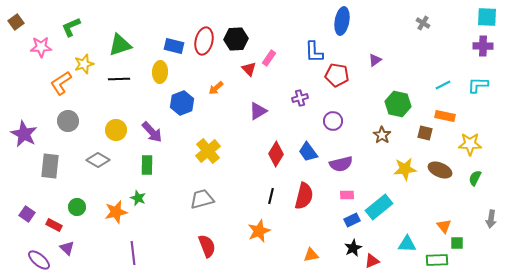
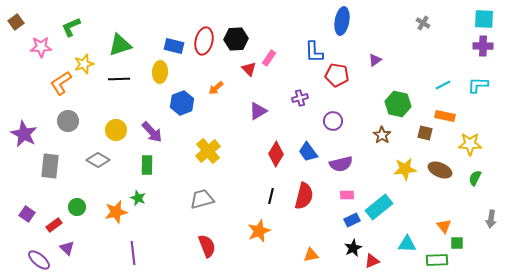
cyan square at (487, 17): moved 3 px left, 2 px down
red rectangle at (54, 225): rotated 63 degrees counterclockwise
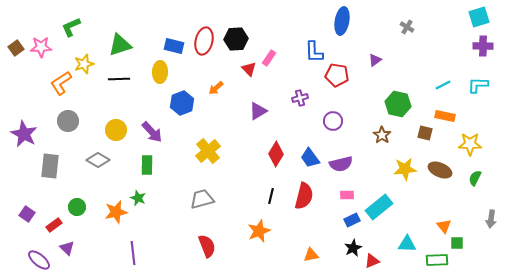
cyan square at (484, 19): moved 5 px left, 2 px up; rotated 20 degrees counterclockwise
brown square at (16, 22): moved 26 px down
gray cross at (423, 23): moved 16 px left, 4 px down
blue trapezoid at (308, 152): moved 2 px right, 6 px down
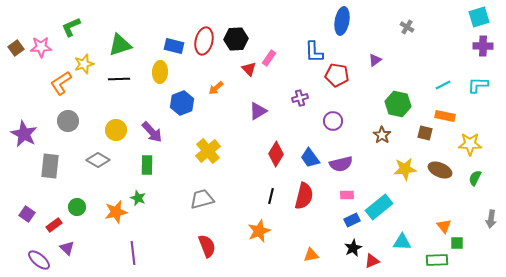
cyan triangle at (407, 244): moved 5 px left, 2 px up
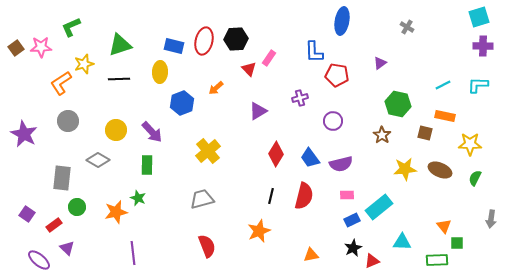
purple triangle at (375, 60): moved 5 px right, 3 px down
gray rectangle at (50, 166): moved 12 px right, 12 px down
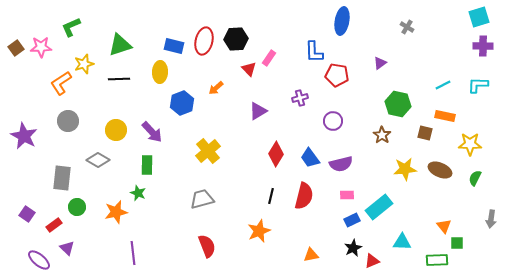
purple star at (24, 134): moved 2 px down
green star at (138, 198): moved 5 px up
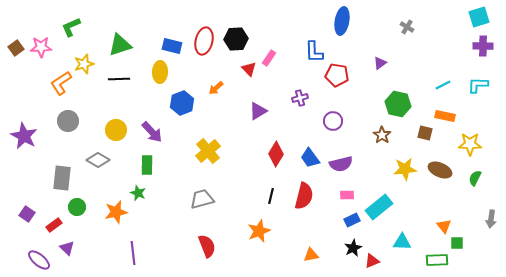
blue rectangle at (174, 46): moved 2 px left
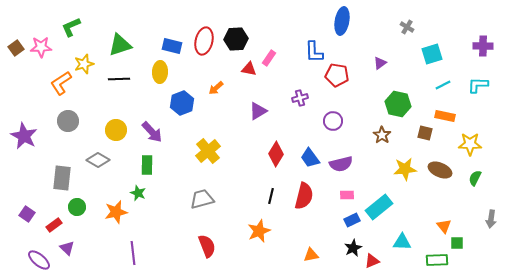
cyan square at (479, 17): moved 47 px left, 37 px down
red triangle at (249, 69): rotated 35 degrees counterclockwise
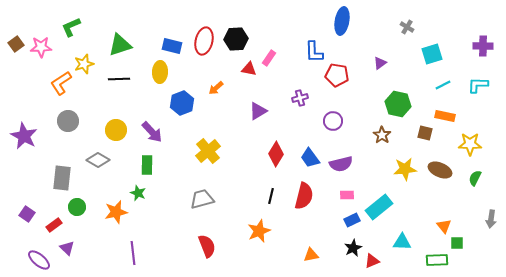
brown square at (16, 48): moved 4 px up
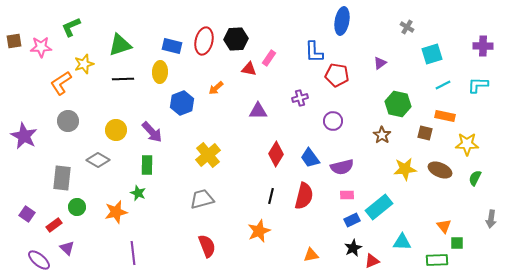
brown square at (16, 44): moved 2 px left, 3 px up; rotated 28 degrees clockwise
black line at (119, 79): moved 4 px right
purple triangle at (258, 111): rotated 30 degrees clockwise
yellow star at (470, 144): moved 3 px left
yellow cross at (208, 151): moved 4 px down
purple semicircle at (341, 164): moved 1 px right, 3 px down
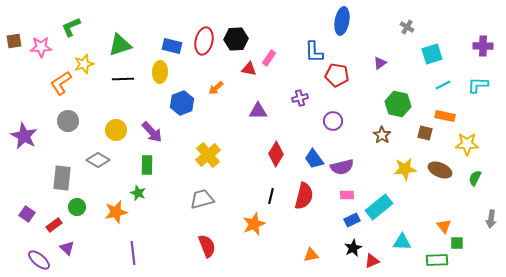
blue trapezoid at (310, 158): moved 4 px right, 1 px down
orange star at (259, 231): moved 5 px left, 7 px up
